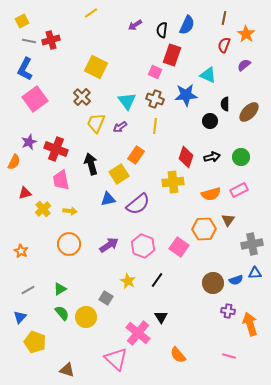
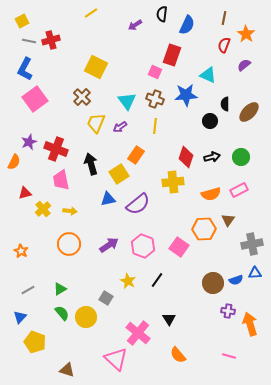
black semicircle at (162, 30): moved 16 px up
black triangle at (161, 317): moved 8 px right, 2 px down
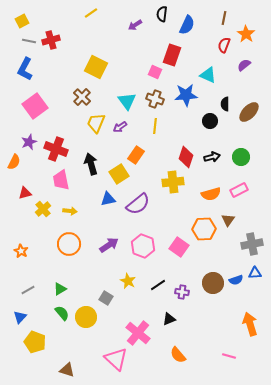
pink square at (35, 99): moved 7 px down
black line at (157, 280): moved 1 px right, 5 px down; rotated 21 degrees clockwise
purple cross at (228, 311): moved 46 px left, 19 px up
black triangle at (169, 319): rotated 40 degrees clockwise
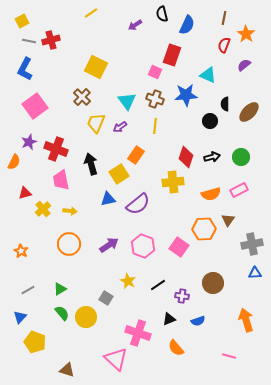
black semicircle at (162, 14): rotated 21 degrees counterclockwise
blue semicircle at (236, 280): moved 38 px left, 41 px down
purple cross at (182, 292): moved 4 px down
orange arrow at (250, 324): moved 4 px left, 4 px up
pink cross at (138, 333): rotated 20 degrees counterclockwise
orange semicircle at (178, 355): moved 2 px left, 7 px up
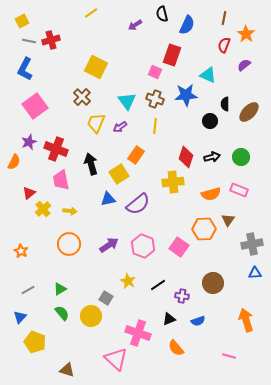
pink rectangle at (239, 190): rotated 48 degrees clockwise
red triangle at (25, 193): moved 4 px right; rotated 24 degrees counterclockwise
yellow circle at (86, 317): moved 5 px right, 1 px up
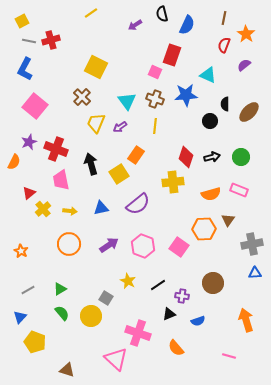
pink square at (35, 106): rotated 15 degrees counterclockwise
blue triangle at (108, 199): moved 7 px left, 9 px down
black triangle at (169, 319): moved 5 px up
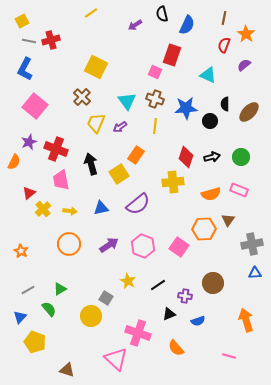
blue star at (186, 95): moved 13 px down
purple cross at (182, 296): moved 3 px right
green semicircle at (62, 313): moved 13 px left, 4 px up
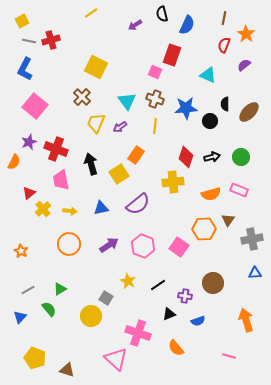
gray cross at (252, 244): moved 5 px up
yellow pentagon at (35, 342): moved 16 px down
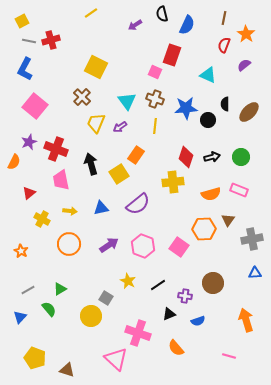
black circle at (210, 121): moved 2 px left, 1 px up
yellow cross at (43, 209): moved 1 px left, 10 px down; rotated 21 degrees counterclockwise
